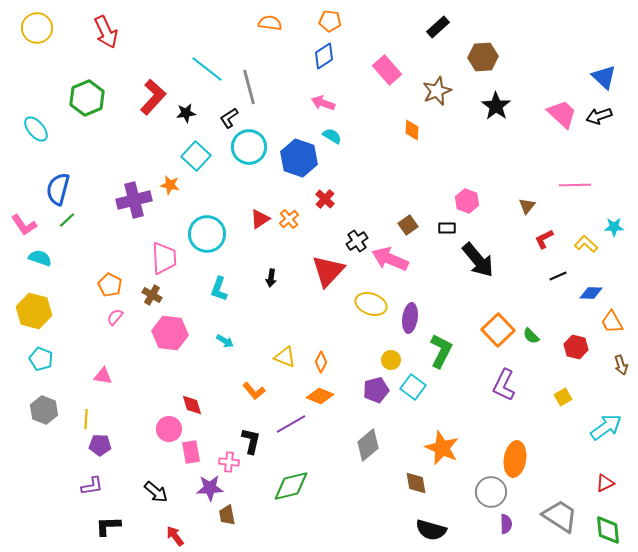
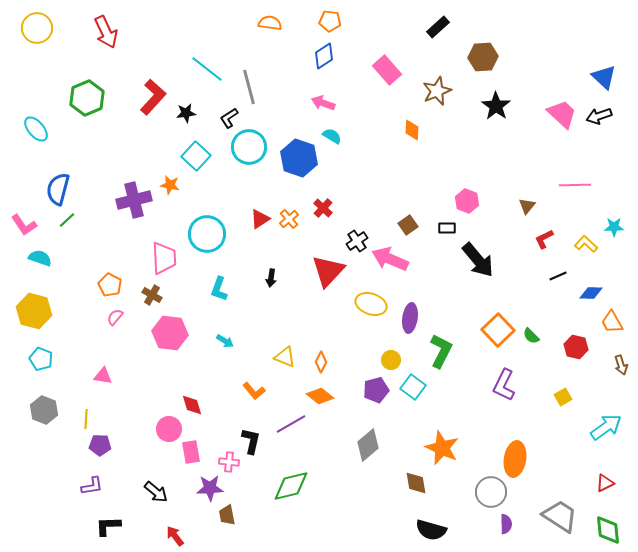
red cross at (325, 199): moved 2 px left, 9 px down
orange diamond at (320, 396): rotated 16 degrees clockwise
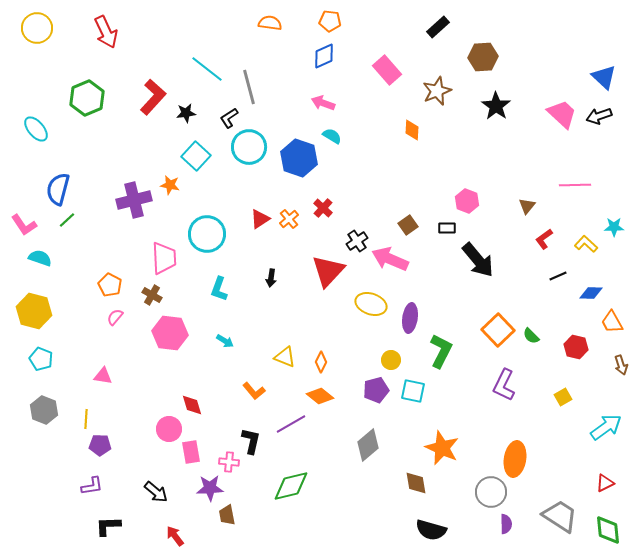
blue diamond at (324, 56): rotated 8 degrees clockwise
red L-shape at (544, 239): rotated 10 degrees counterclockwise
cyan square at (413, 387): moved 4 px down; rotated 25 degrees counterclockwise
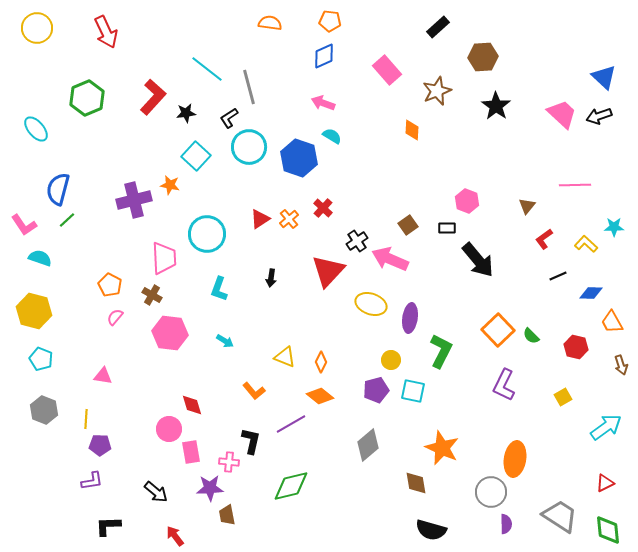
purple L-shape at (92, 486): moved 5 px up
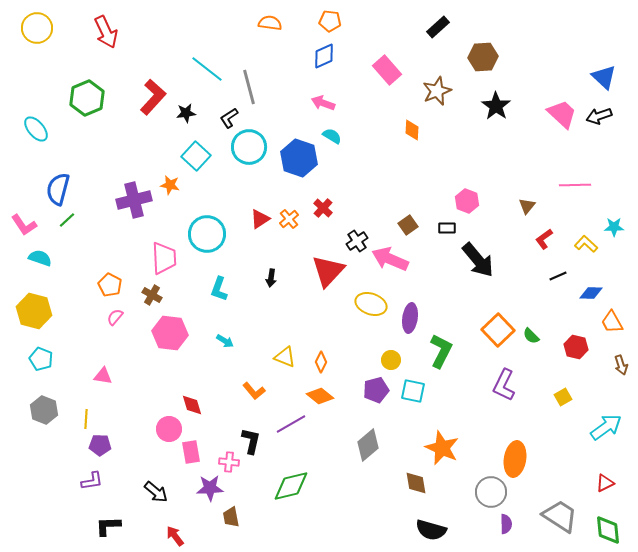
brown trapezoid at (227, 515): moved 4 px right, 2 px down
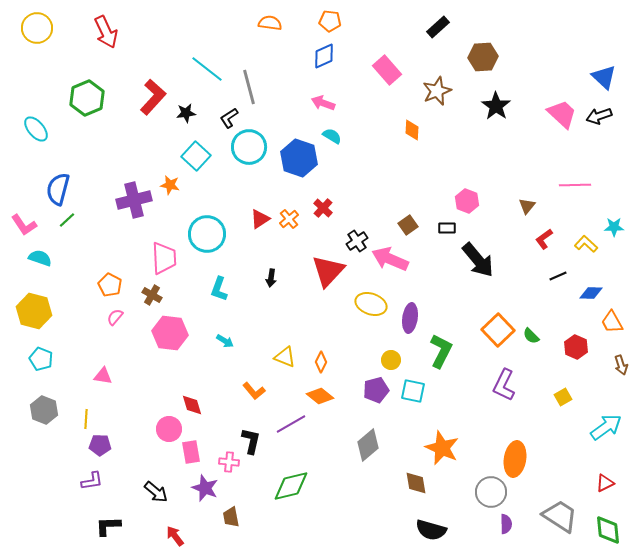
red hexagon at (576, 347): rotated 10 degrees clockwise
purple star at (210, 488): moved 5 px left; rotated 24 degrees clockwise
